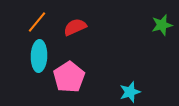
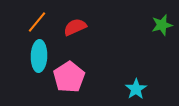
cyan star: moved 6 px right, 3 px up; rotated 15 degrees counterclockwise
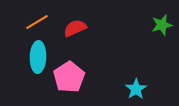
orange line: rotated 20 degrees clockwise
red semicircle: moved 1 px down
cyan ellipse: moved 1 px left, 1 px down
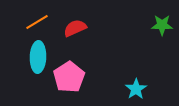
green star: rotated 15 degrees clockwise
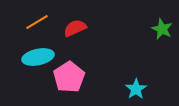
green star: moved 4 px down; rotated 25 degrees clockwise
cyan ellipse: rotated 76 degrees clockwise
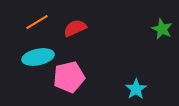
pink pentagon: rotated 20 degrees clockwise
